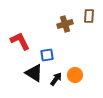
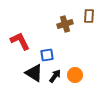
black arrow: moved 1 px left, 3 px up
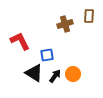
orange circle: moved 2 px left, 1 px up
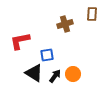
brown rectangle: moved 3 px right, 2 px up
red L-shape: rotated 75 degrees counterclockwise
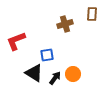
red L-shape: moved 4 px left; rotated 10 degrees counterclockwise
black arrow: moved 2 px down
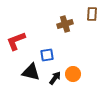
black triangle: moved 3 px left, 1 px up; rotated 18 degrees counterclockwise
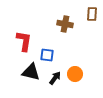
brown cross: rotated 28 degrees clockwise
red L-shape: moved 8 px right; rotated 120 degrees clockwise
blue square: rotated 16 degrees clockwise
orange circle: moved 2 px right
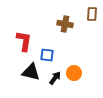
orange circle: moved 1 px left, 1 px up
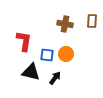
brown rectangle: moved 7 px down
orange circle: moved 8 px left, 19 px up
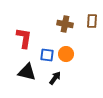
red L-shape: moved 3 px up
black triangle: moved 4 px left
